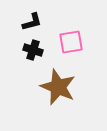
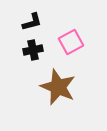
pink square: rotated 20 degrees counterclockwise
black cross: rotated 30 degrees counterclockwise
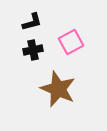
brown star: moved 2 px down
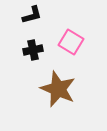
black L-shape: moved 7 px up
pink square: rotated 30 degrees counterclockwise
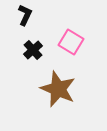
black L-shape: moved 7 px left; rotated 50 degrees counterclockwise
black cross: rotated 30 degrees counterclockwise
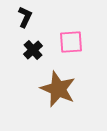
black L-shape: moved 2 px down
pink square: rotated 35 degrees counterclockwise
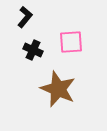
black L-shape: rotated 15 degrees clockwise
black cross: rotated 24 degrees counterclockwise
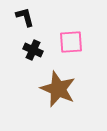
black L-shape: rotated 55 degrees counterclockwise
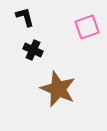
pink square: moved 16 px right, 15 px up; rotated 15 degrees counterclockwise
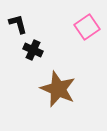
black L-shape: moved 7 px left, 7 px down
pink square: rotated 15 degrees counterclockwise
